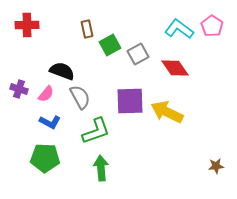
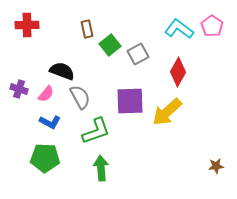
green square: rotated 10 degrees counterclockwise
red diamond: moved 3 px right, 4 px down; rotated 64 degrees clockwise
yellow arrow: rotated 68 degrees counterclockwise
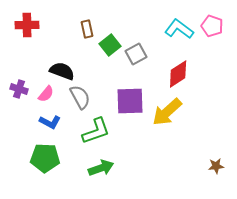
pink pentagon: rotated 15 degrees counterclockwise
gray square: moved 2 px left
red diamond: moved 2 px down; rotated 28 degrees clockwise
green arrow: rotated 75 degrees clockwise
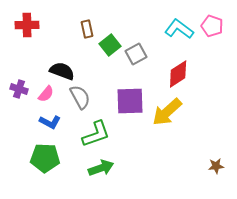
green L-shape: moved 3 px down
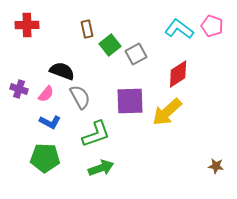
brown star: rotated 14 degrees clockwise
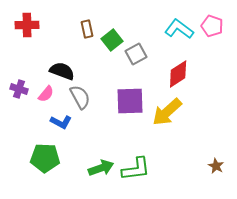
green square: moved 2 px right, 5 px up
blue L-shape: moved 11 px right
green L-shape: moved 40 px right, 35 px down; rotated 12 degrees clockwise
brown star: rotated 21 degrees clockwise
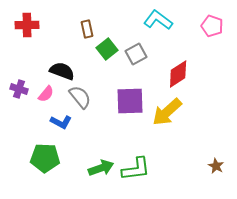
cyan L-shape: moved 21 px left, 9 px up
green square: moved 5 px left, 9 px down
gray semicircle: rotated 10 degrees counterclockwise
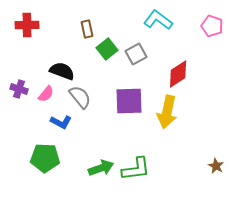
purple square: moved 1 px left
yellow arrow: rotated 36 degrees counterclockwise
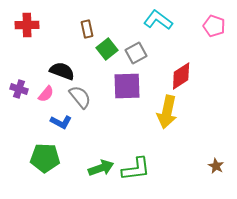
pink pentagon: moved 2 px right
gray square: moved 1 px up
red diamond: moved 3 px right, 2 px down
purple square: moved 2 px left, 15 px up
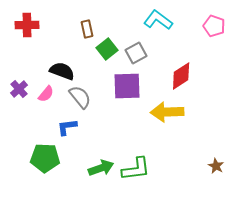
purple cross: rotated 30 degrees clockwise
yellow arrow: rotated 76 degrees clockwise
blue L-shape: moved 6 px right, 5 px down; rotated 145 degrees clockwise
